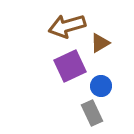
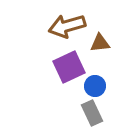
brown triangle: rotated 25 degrees clockwise
purple square: moved 1 px left, 1 px down
blue circle: moved 6 px left
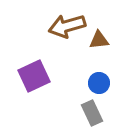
brown triangle: moved 1 px left, 3 px up
purple square: moved 35 px left, 9 px down
blue circle: moved 4 px right, 3 px up
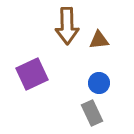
brown arrow: rotated 75 degrees counterclockwise
purple square: moved 2 px left, 2 px up
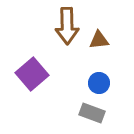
purple square: rotated 16 degrees counterclockwise
gray rectangle: rotated 45 degrees counterclockwise
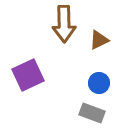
brown arrow: moved 3 px left, 2 px up
brown triangle: rotated 20 degrees counterclockwise
purple square: moved 4 px left, 1 px down; rotated 16 degrees clockwise
